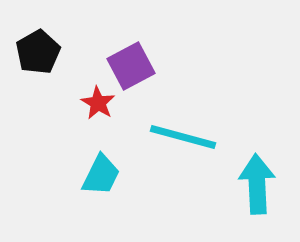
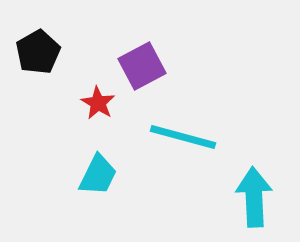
purple square: moved 11 px right
cyan trapezoid: moved 3 px left
cyan arrow: moved 3 px left, 13 px down
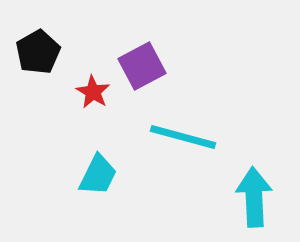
red star: moved 5 px left, 11 px up
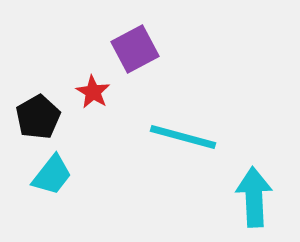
black pentagon: moved 65 px down
purple square: moved 7 px left, 17 px up
cyan trapezoid: moved 46 px left; rotated 12 degrees clockwise
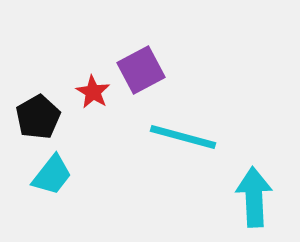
purple square: moved 6 px right, 21 px down
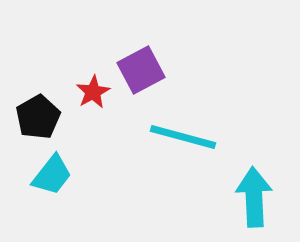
red star: rotated 12 degrees clockwise
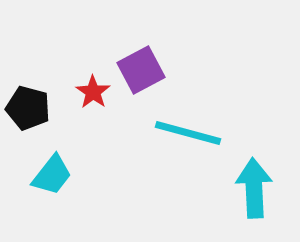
red star: rotated 8 degrees counterclockwise
black pentagon: moved 10 px left, 9 px up; rotated 27 degrees counterclockwise
cyan line: moved 5 px right, 4 px up
cyan arrow: moved 9 px up
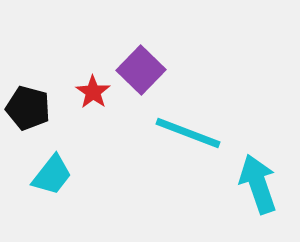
purple square: rotated 18 degrees counterclockwise
cyan line: rotated 6 degrees clockwise
cyan arrow: moved 4 px right, 4 px up; rotated 16 degrees counterclockwise
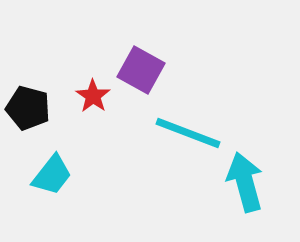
purple square: rotated 15 degrees counterclockwise
red star: moved 4 px down
cyan arrow: moved 13 px left, 2 px up; rotated 4 degrees clockwise
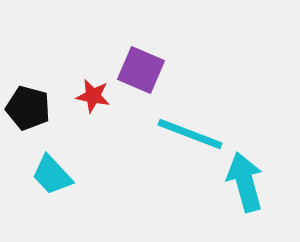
purple square: rotated 6 degrees counterclockwise
red star: rotated 24 degrees counterclockwise
cyan line: moved 2 px right, 1 px down
cyan trapezoid: rotated 99 degrees clockwise
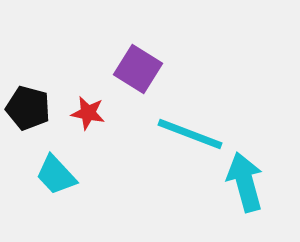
purple square: moved 3 px left, 1 px up; rotated 9 degrees clockwise
red star: moved 5 px left, 17 px down
cyan trapezoid: moved 4 px right
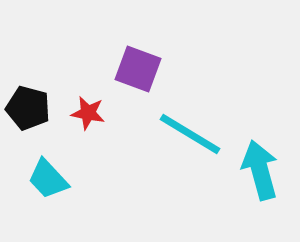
purple square: rotated 12 degrees counterclockwise
cyan line: rotated 10 degrees clockwise
cyan trapezoid: moved 8 px left, 4 px down
cyan arrow: moved 15 px right, 12 px up
